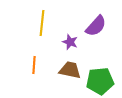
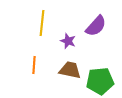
purple star: moved 2 px left, 1 px up
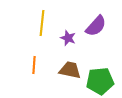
purple star: moved 3 px up
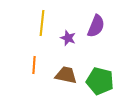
purple semicircle: rotated 20 degrees counterclockwise
brown trapezoid: moved 4 px left, 5 px down
green pentagon: rotated 20 degrees clockwise
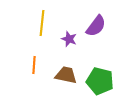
purple semicircle: rotated 15 degrees clockwise
purple star: moved 1 px right, 1 px down
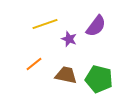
yellow line: moved 3 px right, 1 px down; rotated 65 degrees clockwise
orange line: moved 1 px up; rotated 48 degrees clockwise
green pentagon: moved 1 px left, 2 px up
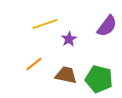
purple semicircle: moved 11 px right
purple star: rotated 21 degrees clockwise
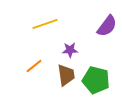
purple star: moved 1 px right, 11 px down; rotated 28 degrees clockwise
orange line: moved 2 px down
brown trapezoid: rotated 70 degrees clockwise
green pentagon: moved 3 px left, 1 px down
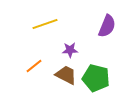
purple semicircle: rotated 15 degrees counterclockwise
brown trapezoid: rotated 55 degrees counterclockwise
green pentagon: moved 2 px up
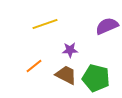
purple semicircle: rotated 135 degrees counterclockwise
